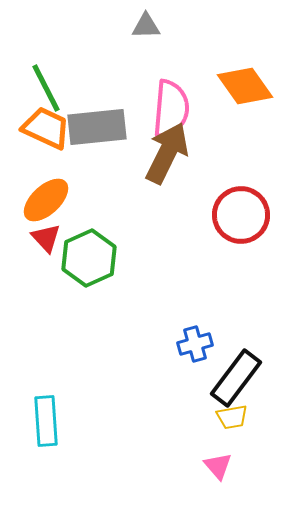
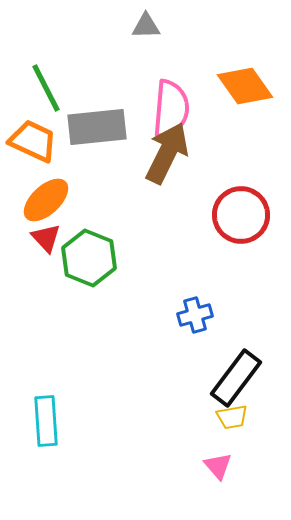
orange trapezoid: moved 13 px left, 13 px down
green hexagon: rotated 14 degrees counterclockwise
blue cross: moved 29 px up
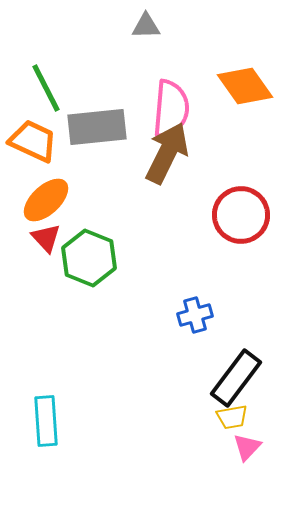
pink triangle: moved 29 px right, 19 px up; rotated 24 degrees clockwise
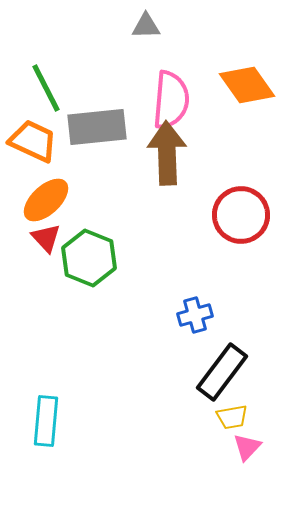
orange diamond: moved 2 px right, 1 px up
pink semicircle: moved 9 px up
brown arrow: rotated 28 degrees counterclockwise
black rectangle: moved 14 px left, 6 px up
cyan rectangle: rotated 9 degrees clockwise
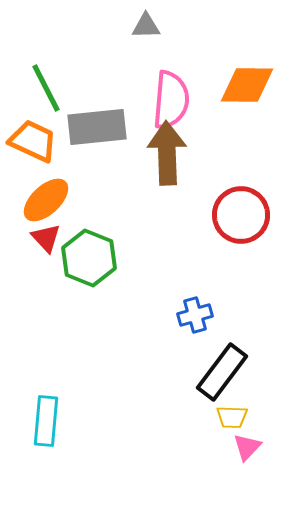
orange diamond: rotated 54 degrees counterclockwise
yellow trapezoid: rotated 12 degrees clockwise
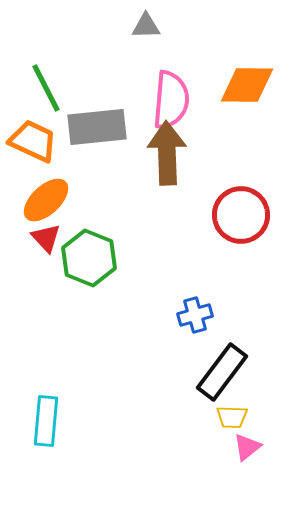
pink triangle: rotated 8 degrees clockwise
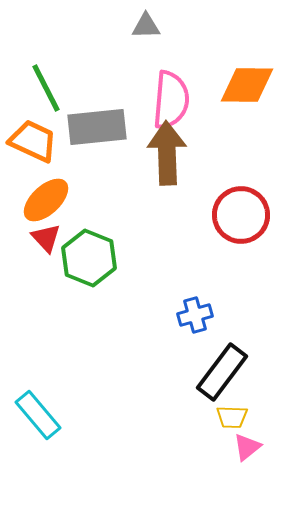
cyan rectangle: moved 8 px left, 6 px up; rotated 45 degrees counterclockwise
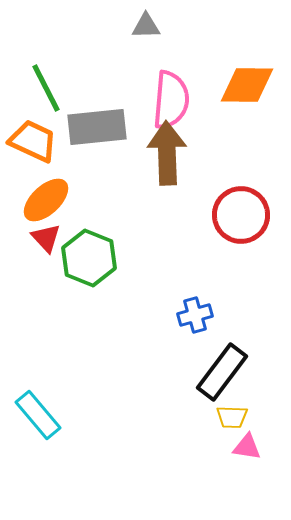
pink triangle: rotated 48 degrees clockwise
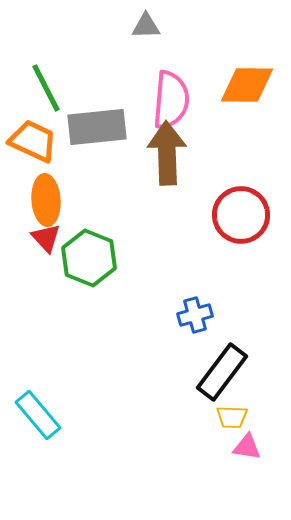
orange ellipse: rotated 51 degrees counterclockwise
